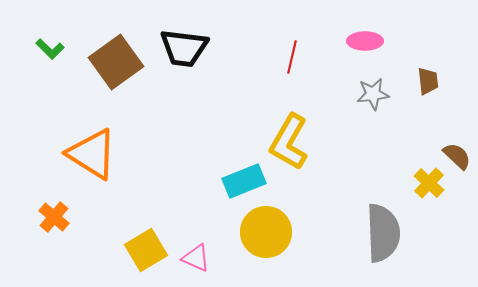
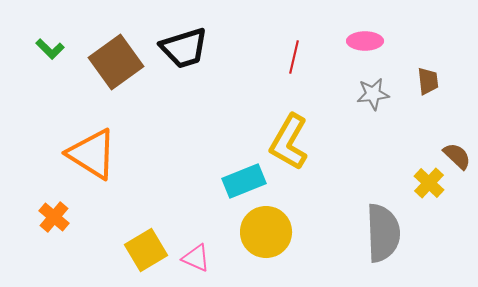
black trapezoid: rotated 24 degrees counterclockwise
red line: moved 2 px right
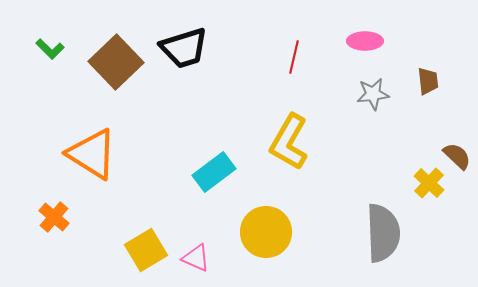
brown square: rotated 8 degrees counterclockwise
cyan rectangle: moved 30 px left, 9 px up; rotated 15 degrees counterclockwise
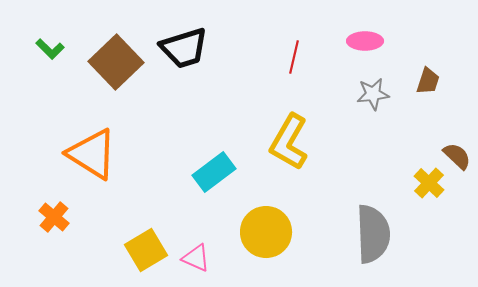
brown trapezoid: rotated 24 degrees clockwise
gray semicircle: moved 10 px left, 1 px down
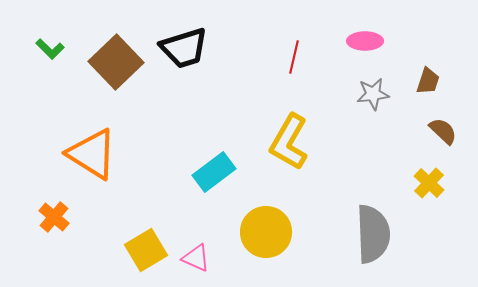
brown semicircle: moved 14 px left, 25 px up
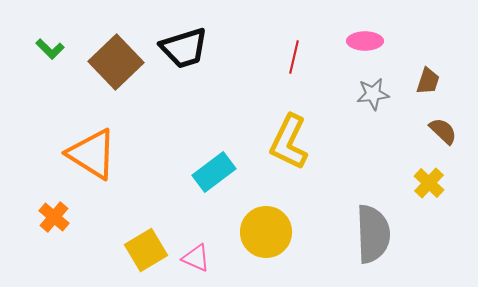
yellow L-shape: rotated 4 degrees counterclockwise
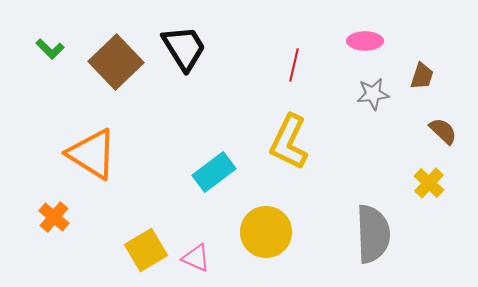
black trapezoid: rotated 105 degrees counterclockwise
red line: moved 8 px down
brown trapezoid: moved 6 px left, 5 px up
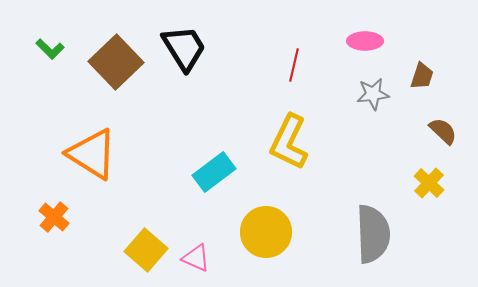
yellow square: rotated 18 degrees counterclockwise
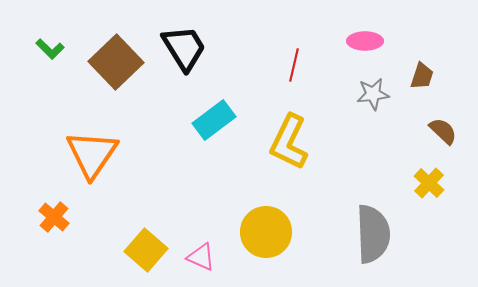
orange triangle: rotated 32 degrees clockwise
cyan rectangle: moved 52 px up
pink triangle: moved 5 px right, 1 px up
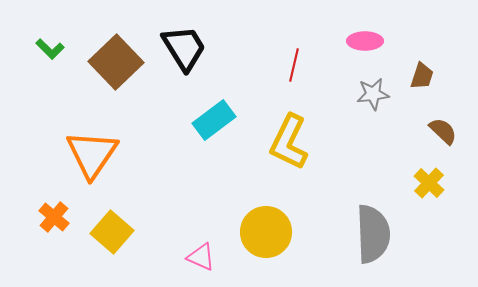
yellow square: moved 34 px left, 18 px up
